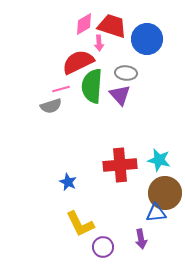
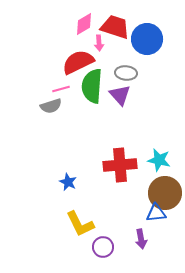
red trapezoid: moved 3 px right, 1 px down
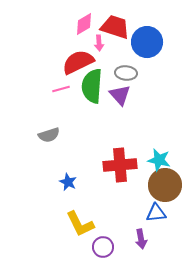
blue circle: moved 3 px down
gray semicircle: moved 2 px left, 29 px down
brown circle: moved 8 px up
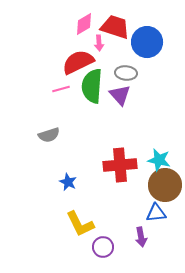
purple arrow: moved 2 px up
